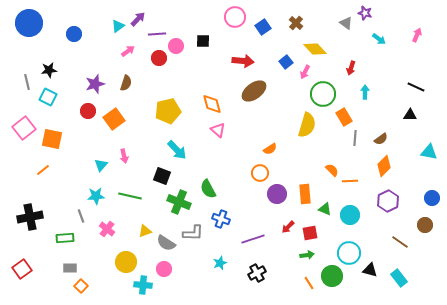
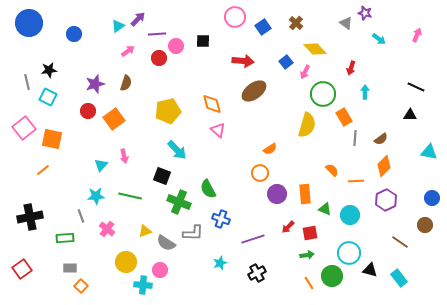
orange line at (350, 181): moved 6 px right
purple hexagon at (388, 201): moved 2 px left, 1 px up
pink circle at (164, 269): moved 4 px left, 1 px down
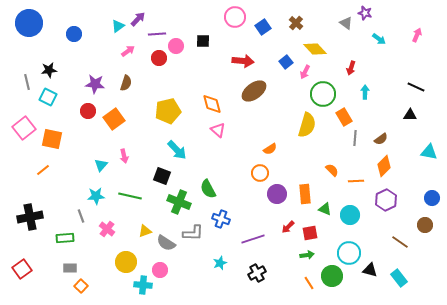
purple star at (95, 84): rotated 24 degrees clockwise
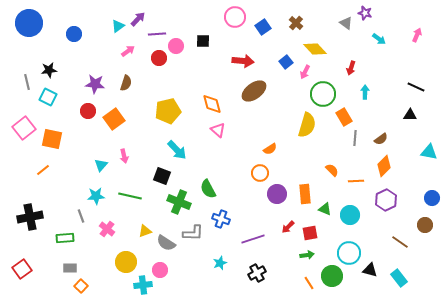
cyan cross at (143, 285): rotated 12 degrees counterclockwise
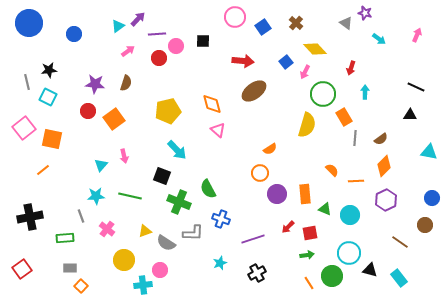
yellow circle at (126, 262): moved 2 px left, 2 px up
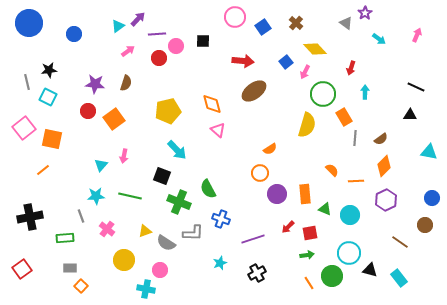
purple star at (365, 13): rotated 24 degrees clockwise
pink arrow at (124, 156): rotated 24 degrees clockwise
cyan cross at (143, 285): moved 3 px right, 4 px down; rotated 18 degrees clockwise
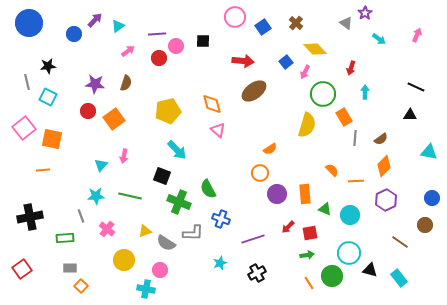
purple arrow at (138, 19): moved 43 px left, 1 px down
black star at (49, 70): moved 1 px left, 4 px up
orange line at (43, 170): rotated 32 degrees clockwise
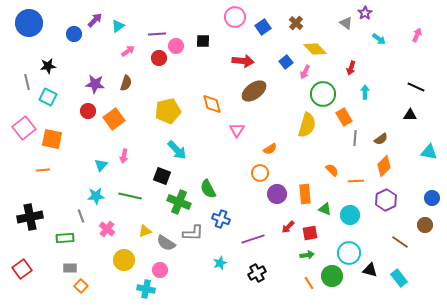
pink triangle at (218, 130): moved 19 px right; rotated 21 degrees clockwise
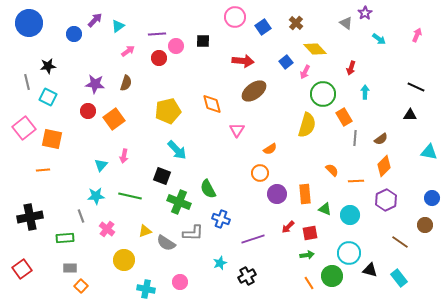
pink circle at (160, 270): moved 20 px right, 12 px down
black cross at (257, 273): moved 10 px left, 3 px down
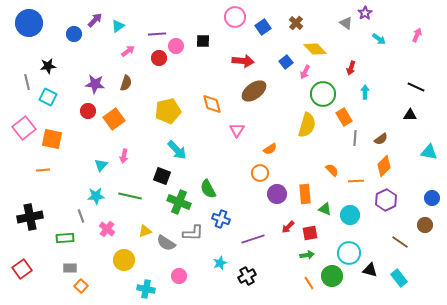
pink circle at (180, 282): moved 1 px left, 6 px up
